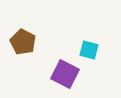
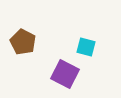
cyan square: moved 3 px left, 3 px up
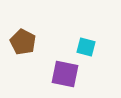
purple square: rotated 16 degrees counterclockwise
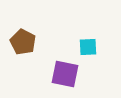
cyan square: moved 2 px right; rotated 18 degrees counterclockwise
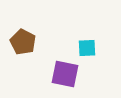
cyan square: moved 1 px left, 1 px down
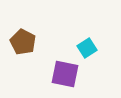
cyan square: rotated 30 degrees counterclockwise
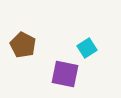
brown pentagon: moved 3 px down
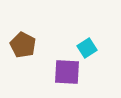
purple square: moved 2 px right, 2 px up; rotated 8 degrees counterclockwise
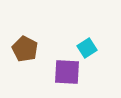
brown pentagon: moved 2 px right, 4 px down
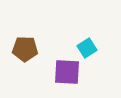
brown pentagon: rotated 25 degrees counterclockwise
